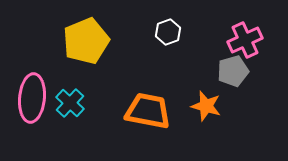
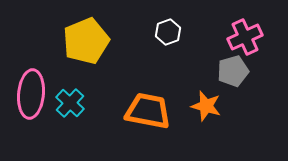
pink cross: moved 3 px up
pink ellipse: moved 1 px left, 4 px up
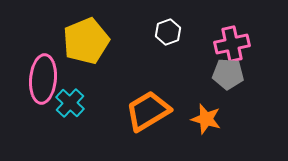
pink cross: moved 13 px left, 7 px down; rotated 12 degrees clockwise
gray pentagon: moved 5 px left, 3 px down; rotated 20 degrees clockwise
pink ellipse: moved 12 px right, 15 px up
orange star: moved 13 px down
orange trapezoid: rotated 42 degrees counterclockwise
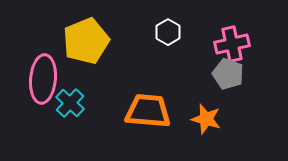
white hexagon: rotated 10 degrees counterclockwise
gray pentagon: rotated 16 degrees clockwise
orange trapezoid: rotated 36 degrees clockwise
